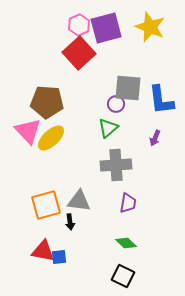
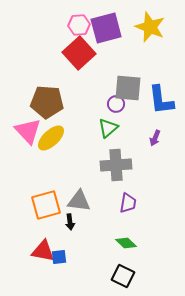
pink hexagon: rotated 20 degrees clockwise
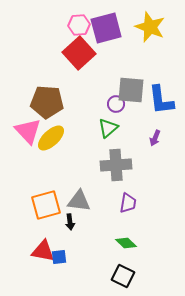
gray square: moved 3 px right, 2 px down
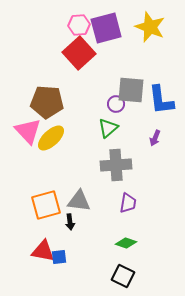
green diamond: rotated 25 degrees counterclockwise
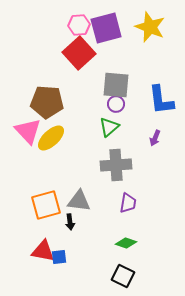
gray square: moved 15 px left, 5 px up
green triangle: moved 1 px right, 1 px up
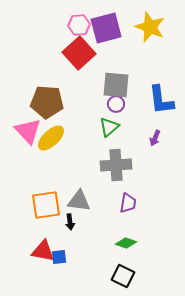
orange square: rotated 8 degrees clockwise
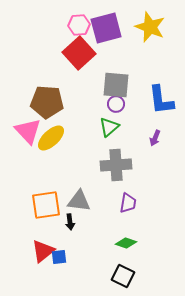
red triangle: rotated 50 degrees counterclockwise
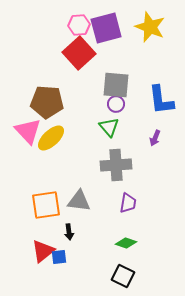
green triangle: rotated 30 degrees counterclockwise
black arrow: moved 1 px left, 10 px down
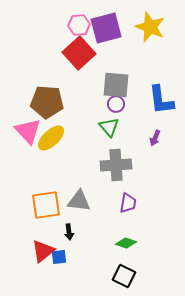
black square: moved 1 px right
